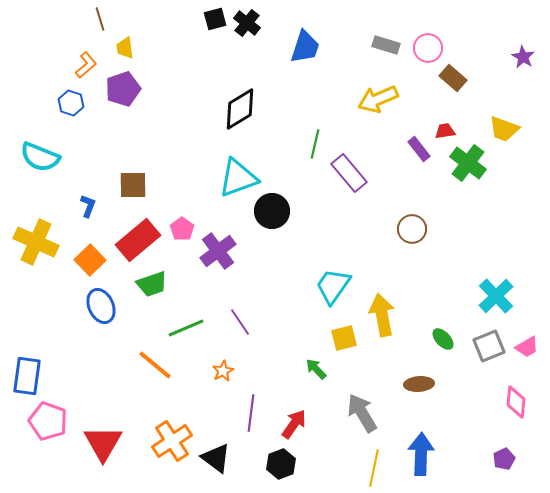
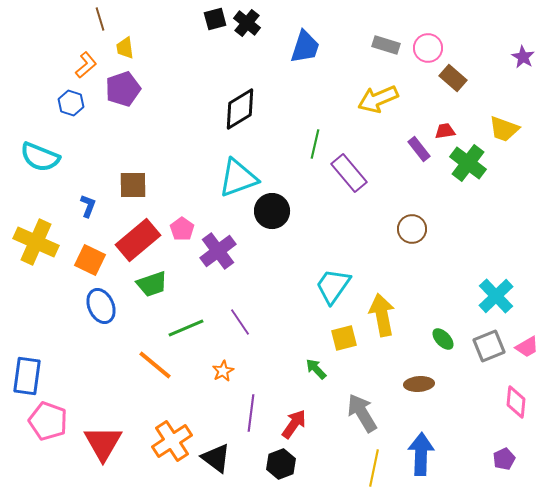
orange square at (90, 260): rotated 20 degrees counterclockwise
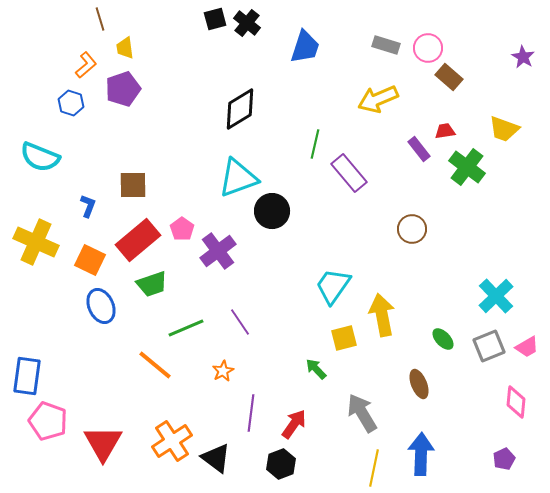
brown rectangle at (453, 78): moved 4 px left, 1 px up
green cross at (468, 163): moved 1 px left, 4 px down
brown ellipse at (419, 384): rotated 72 degrees clockwise
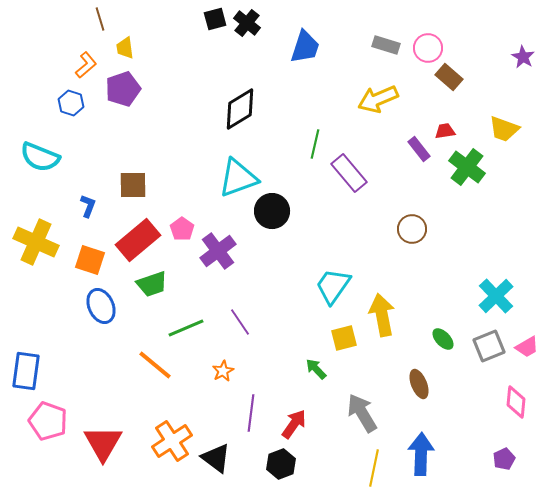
orange square at (90, 260): rotated 8 degrees counterclockwise
blue rectangle at (27, 376): moved 1 px left, 5 px up
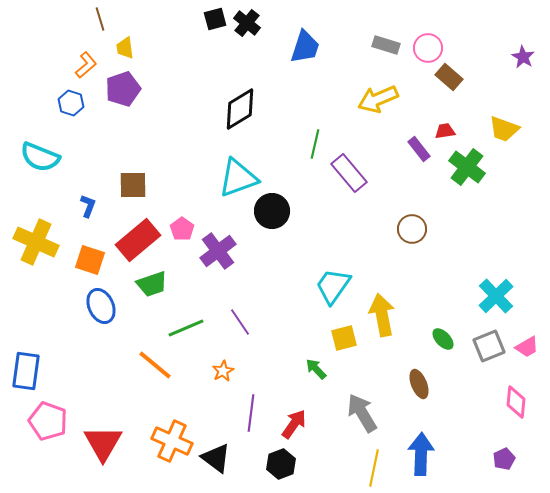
orange cross at (172, 441): rotated 33 degrees counterclockwise
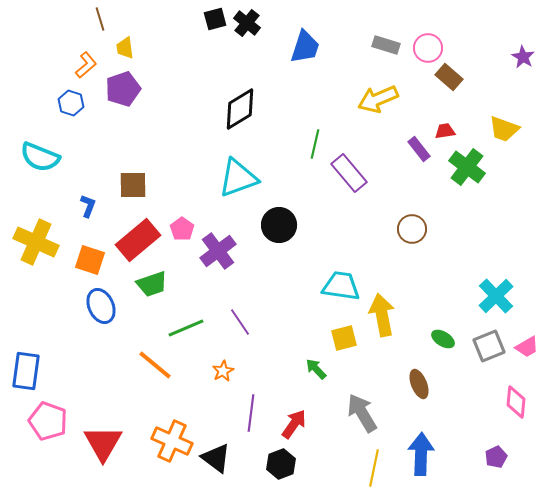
black circle at (272, 211): moved 7 px right, 14 px down
cyan trapezoid at (333, 286): moved 8 px right; rotated 63 degrees clockwise
green ellipse at (443, 339): rotated 15 degrees counterclockwise
purple pentagon at (504, 459): moved 8 px left, 2 px up
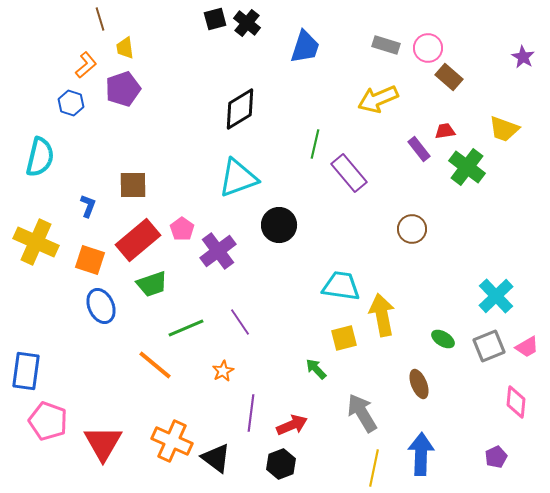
cyan semicircle at (40, 157): rotated 99 degrees counterclockwise
red arrow at (294, 424): moved 2 px left, 1 px down; rotated 32 degrees clockwise
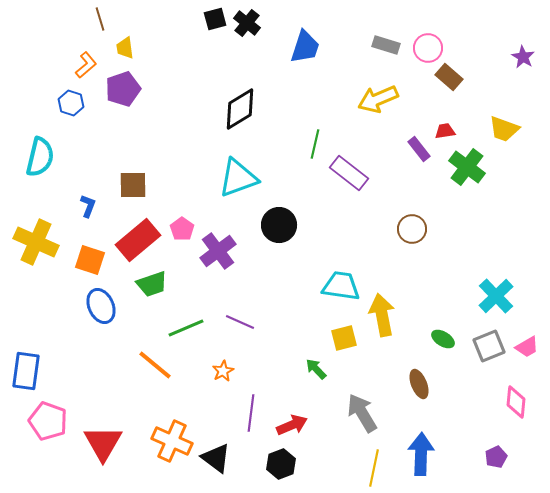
purple rectangle at (349, 173): rotated 12 degrees counterclockwise
purple line at (240, 322): rotated 32 degrees counterclockwise
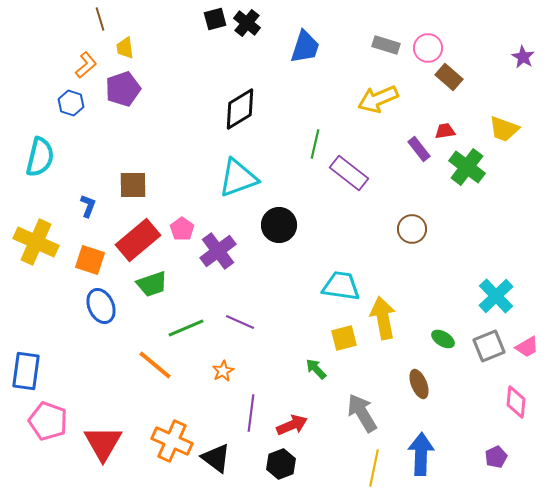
yellow arrow at (382, 315): moved 1 px right, 3 px down
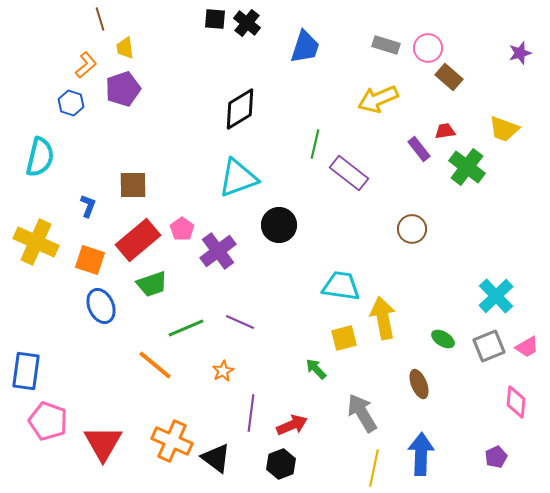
black square at (215, 19): rotated 20 degrees clockwise
purple star at (523, 57): moved 3 px left, 4 px up; rotated 25 degrees clockwise
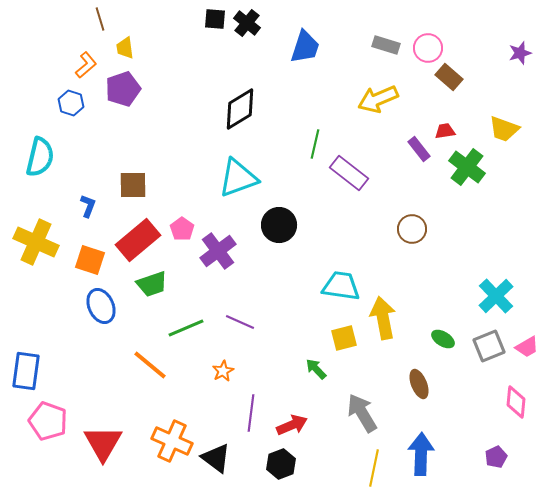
orange line at (155, 365): moved 5 px left
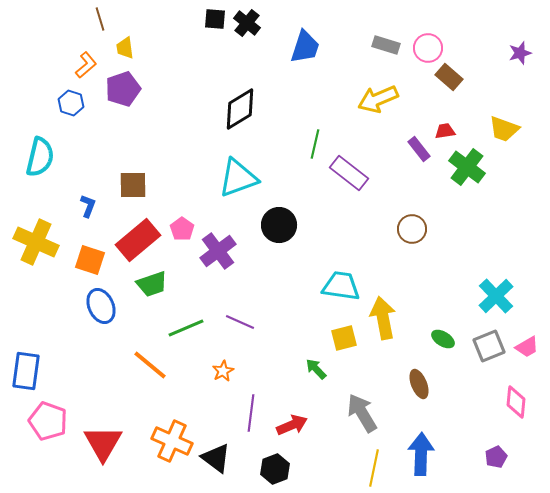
black hexagon at (281, 464): moved 6 px left, 5 px down
